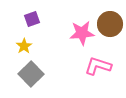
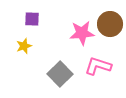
purple square: rotated 21 degrees clockwise
yellow star: rotated 14 degrees clockwise
gray square: moved 29 px right
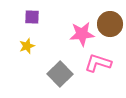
purple square: moved 2 px up
pink star: moved 1 px down
yellow star: moved 3 px right
pink L-shape: moved 3 px up
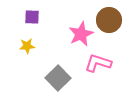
brown circle: moved 1 px left, 4 px up
pink star: moved 1 px left; rotated 20 degrees counterclockwise
yellow star: rotated 14 degrees clockwise
gray square: moved 2 px left, 4 px down
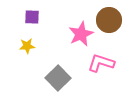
pink L-shape: moved 3 px right
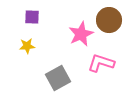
gray square: rotated 15 degrees clockwise
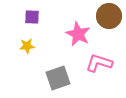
brown circle: moved 4 px up
pink star: moved 3 px left; rotated 20 degrees counterclockwise
pink L-shape: moved 2 px left
gray square: rotated 10 degrees clockwise
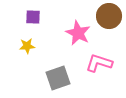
purple square: moved 1 px right
pink star: moved 1 px up
